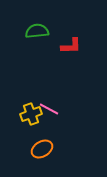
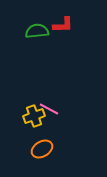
red L-shape: moved 8 px left, 21 px up
yellow cross: moved 3 px right, 2 px down
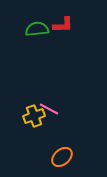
green semicircle: moved 2 px up
orange ellipse: moved 20 px right, 8 px down; rotated 10 degrees counterclockwise
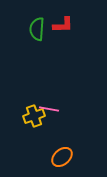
green semicircle: rotated 80 degrees counterclockwise
pink line: rotated 18 degrees counterclockwise
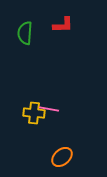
green semicircle: moved 12 px left, 4 px down
yellow cross: moved 3 px up; rotated 25 degrees clockwise
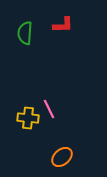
pink line: rotated 54 degrees clockwise
yellow cross: moved 6 px left, 5 px down
